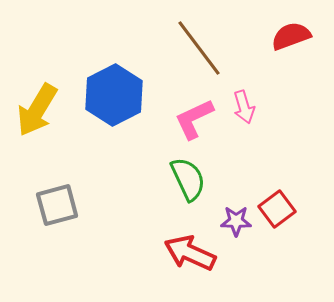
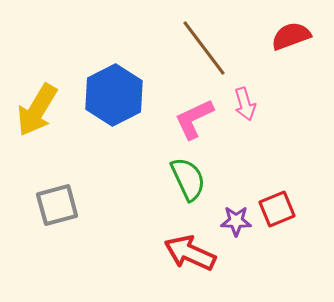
brown line: moved 5 px right
pink arrow: moved 1 px right, 3 px up
red square: rotated 15 degrees clockwise
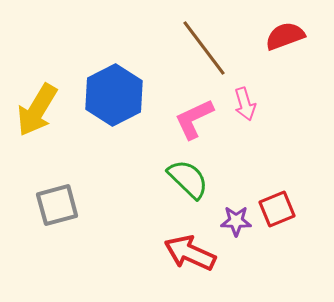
red semicircle: moved 6 px left
green semicircle: rotated 21 degrees counterclockwise
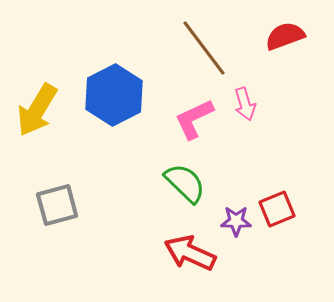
green semicircle: moved 3 px left, 4 px down
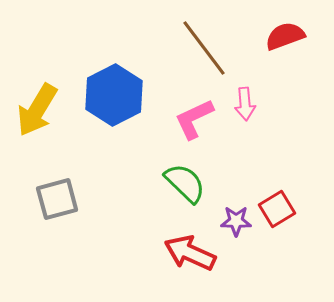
pink arrow: rotated 12 degrees clockwise
gray square: moved 6 px up
red square: rotated 9 degrees counterclockwise
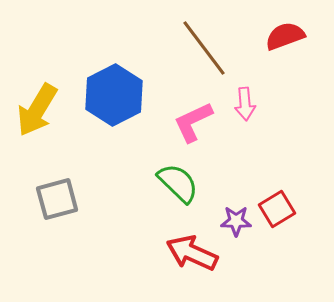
pink L-shape: moved 1 px left, 3 px down
green semicircle: moved 7 px left
red arrow: moved 2 px right
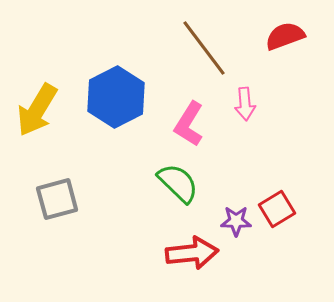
blue hexagon: moved 2 px right, 2 px down
pink L-shape: moved 4 px left, 2 px down; rotated 33 degrees counterclockwise
red arrow: rotated 150 degrees clockwise
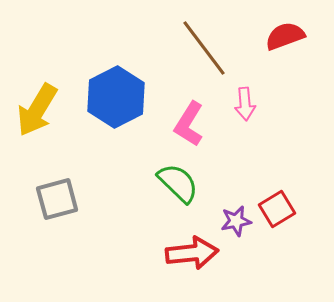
purple star: rotated 12 degrees counterclockwise
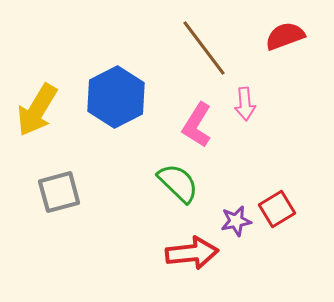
pink L-shape: moved 8 px right, 1 px down
gray square: moved 2 px right, 7 px up
